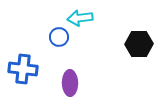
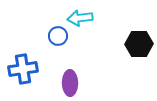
blue circle: moved 1 px left, 1 px up
blue cross: rotated 16 degrees counterclockwise
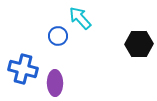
cyan arrow: rotated 55 degrees clockwise
blue cross: rotated 24 degrees clockwise
purple ellipse: moved 15 px left
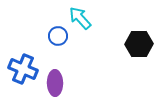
blue cross: rotated 8 degrees clockwise
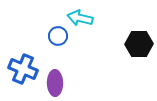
cyan arrow: rotated 35 degrees counterclockwise
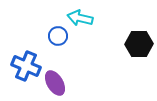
blue cross: moved 3 px right, 3 px up
purple ellipse: rotated 30 degrees counterclockwise
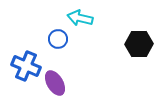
blue circle: moved 3 px down
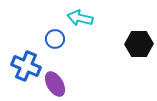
blue circle: moved 3 px left
purple ellipse: moved 1 px down
